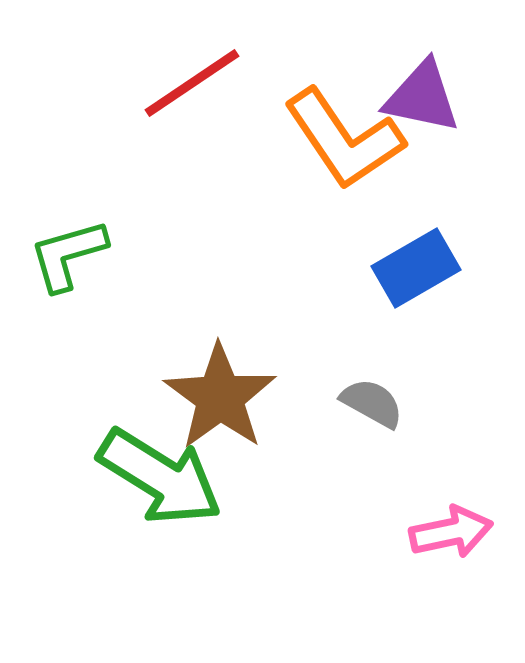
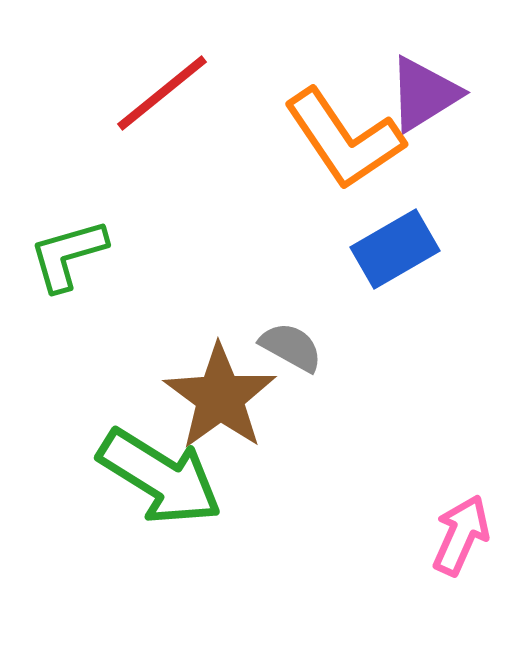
red line: moved 30 px left, 10 px down; rotated 5 degrees counterclockwise
purple triangle: moved 2 px right, 3 px up; rotated 44 degrees counterclockwise
blue rectangle: moved 21 px left, 19 px up
gray semicircle: moved 81 px left, 56 px up
pink arrow: moved 10 px right, 3 px down; rotated 54 degrees counterclockwise
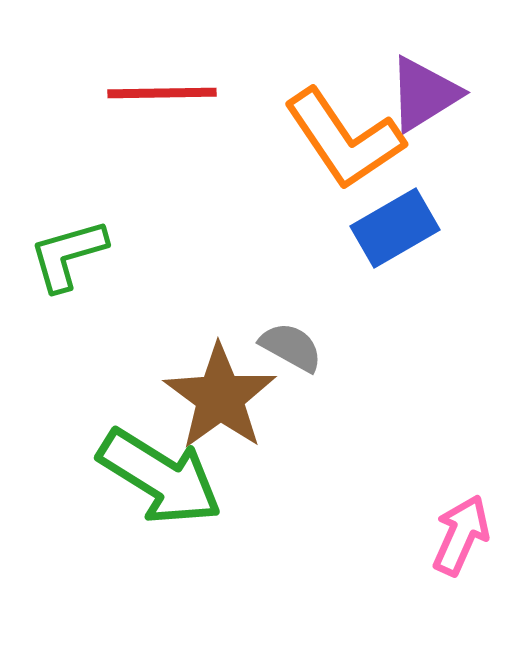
red line: rotated 38 degrees clockwise
blue rectangle: moved 21 px up
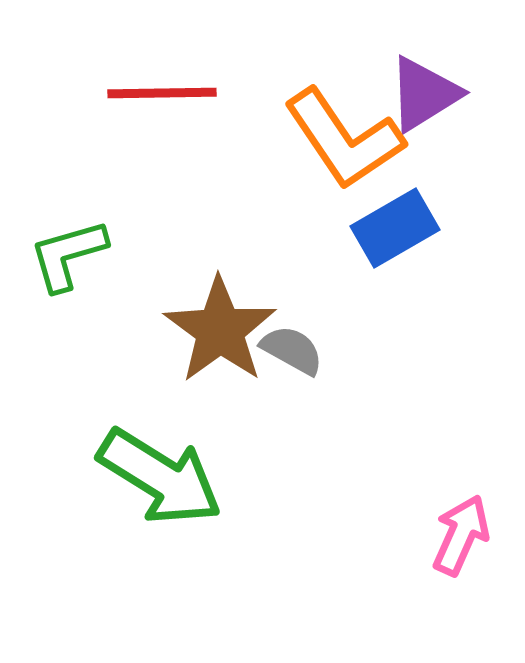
gray semicircle: moved 1 px right, 3 px down
brown star: moved 67 px up
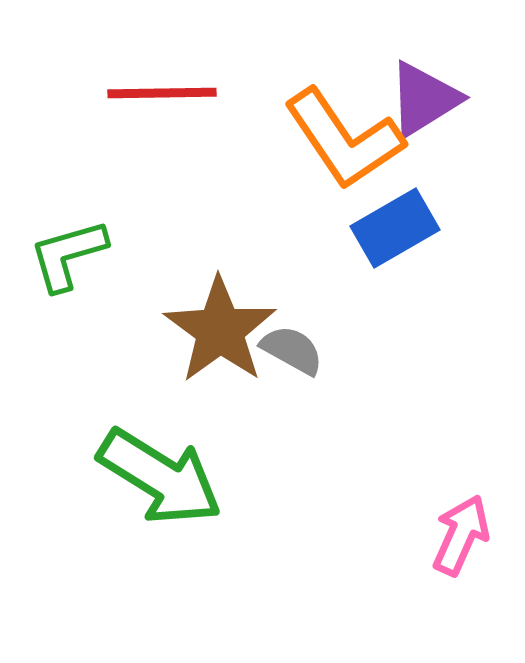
purple triangle: moved 5 px down
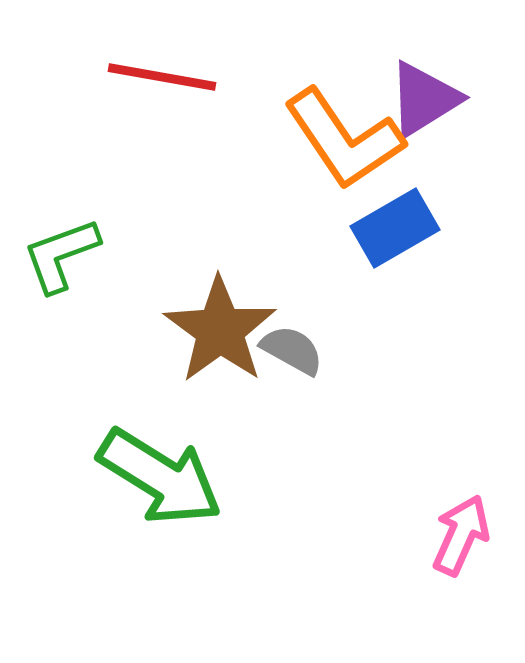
red line: moved 16 px up; rotated 11 degrees clockwise
green L-shape: moved 7 px left; rotated 4 degrees counterclockwise
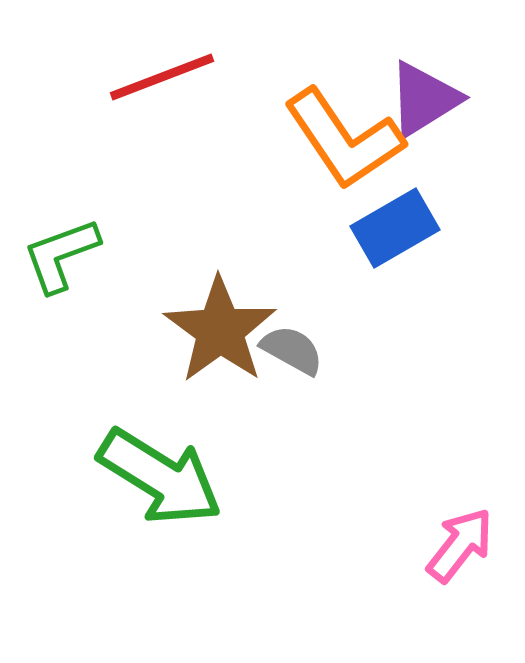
red line: rotated 31 degrees counterclockwise
pink arrow: moved 1 px left, 10 px down; rotated 14 degrees clockwise
